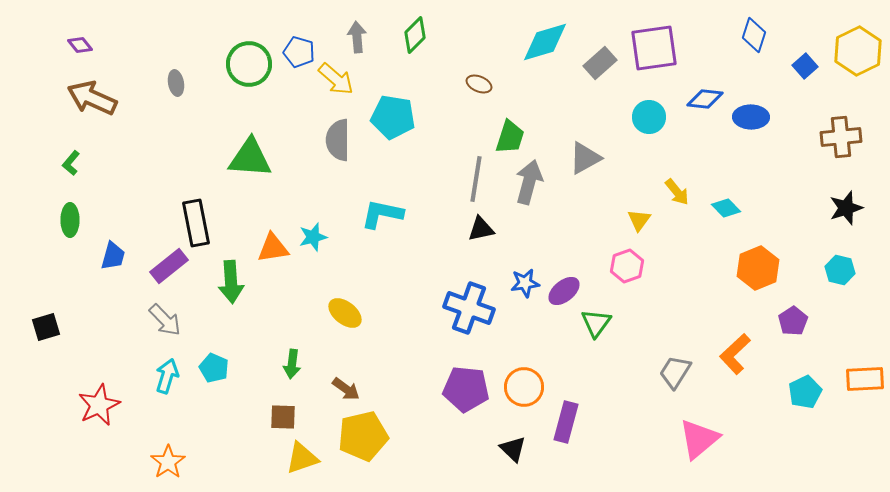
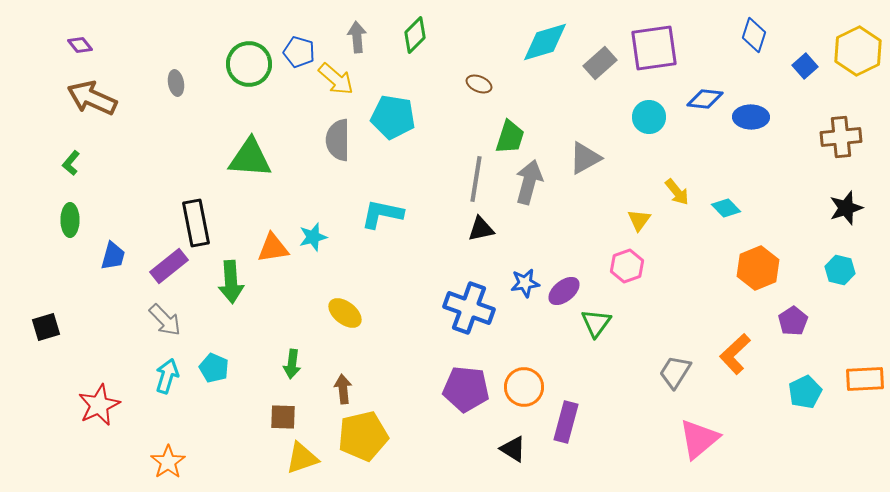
brown arrow at (346, 389): moved 3 px left; rotated 132 degrees counterclockwise
black triangle at (513, 449): rotated 12 degrees counterclockwise
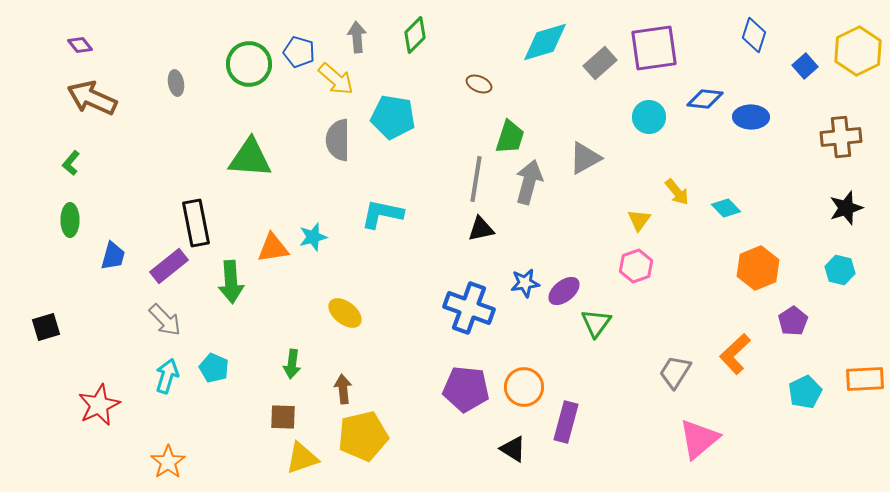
pink hexagon at (627, 266): moved 9 px right
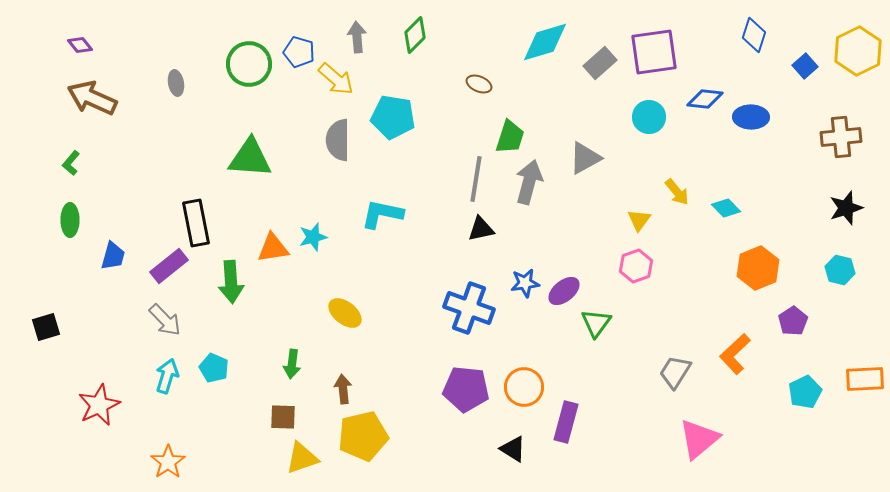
purple square at (654, 48): moved 4 px down
